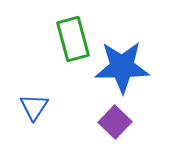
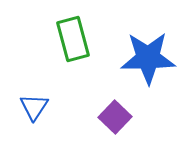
blue star: moved 26 px right, 9 px up
purple square: moved 5 px up
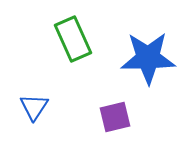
green rectangle: rotated 9 degrees counterclockwise
purple square: rotated 32 degrees clockwise
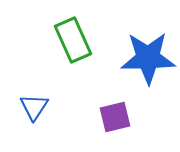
green rectangle: moved 1 px down
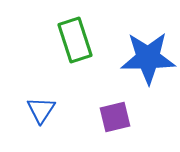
green rectangle: moved 2 px right; rotated 6 degrees clockwise
blue triangle: moved 7 px right, 3 px down
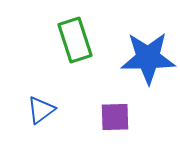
blue triangle: rotated 20 degrees clockwise
purple square: rotated 12 degrees clockwise
